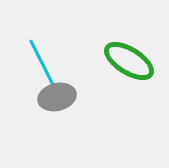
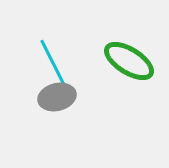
cyan line: moved 11 px right
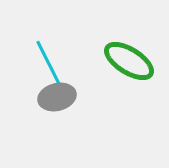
cyan line: moved 4 px left, 1 px down
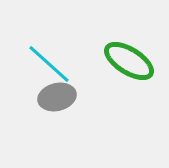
cyan line: rotated 21 degrees counterclockwise
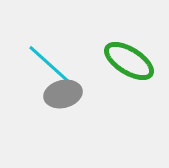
gray ellipse: moved 6 px right, 3 px up
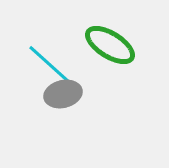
green ellipse: moved 19 px left, 16 px up
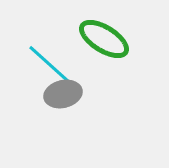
green ellipse: moved 6 px left, 6 px up
